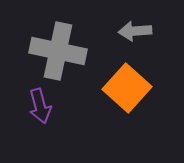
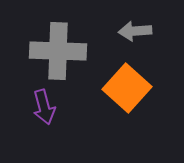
gray cross: rotated 10 degrees counterclockwise
purple arrow: moved 4 px right, 1 px down
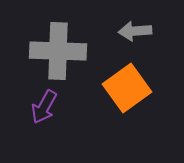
orange square: rotated 12 degrees clockwise
purple arrow: rotated 44 degrees clockwise
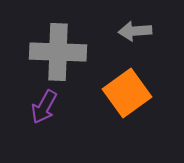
gray cross: moved 1 px down
orange square: moved 5 px down
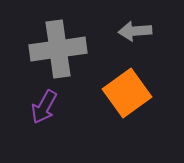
gray cross: moved 3 px up; rotated 10 degrees counterclockwise
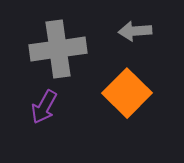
orange square: rotated 9 degrees counterclockwise
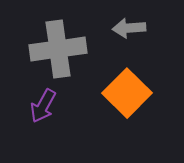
gray arrow: moved 6 px left, 3 px up
purple arrow: moved 1 px left, 1 px up
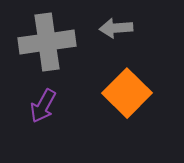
gray arrow: moved 13 px left
gray cross: moved 11 px left, 7 px up
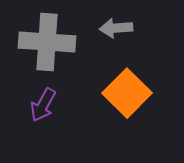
gray cross: rotated 12 degrees clockwise
purple arrow: moved 1 px up
